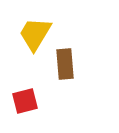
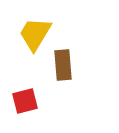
brown rectangle: moved 2 px left, 1 px down
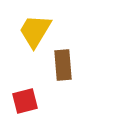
yellow trapezoid: moved 3 px up
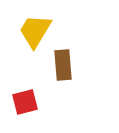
red square: moved 1 px down
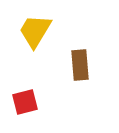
brown rectangle: moved 17 px right
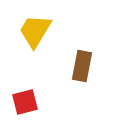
brown rectangle: moved 2 px right, 1 px down; rotated 16 degrees clockwise
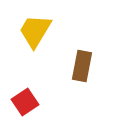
red square: rotated 20 degrees counterclockwise
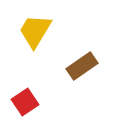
brown rectangle: rotated 44 degrees clockwise
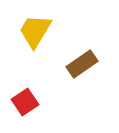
brown rectangle: moved 2 px up
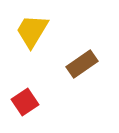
yellow trapezoid: moved 3 px left
